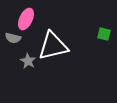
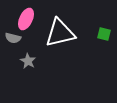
white triangle: moved 7 px right, 13 px up
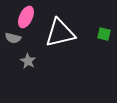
pink ellipse: moved 2 px up
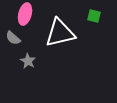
pink ellipse: moved 1 px left, 3 px up; rotated 10 degrees counterclockwise
green square: moved 10 px left, 18 px up
gray semicircle: rotated 28 degrees clockwise
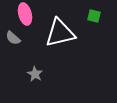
pink ellipse: rotated 30 degrees counterclockwise
gray star: moved 7 px right, 13 px down
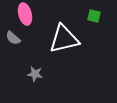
white triangle: moved 4 px right, 6 px down
gray star: rotated 21 degrees counterclockwise
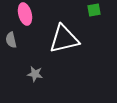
green square: moved 6 px up; rotated 24 degrees counterclockwise
gray semicircle: moved 2 px left, 2 px down; rotated 35 degrees clockwise
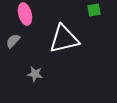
gray semicircle: moved 2 px right, 1 px down; rotated 56 degrees clockwise
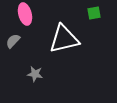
green square: moved 3 px down
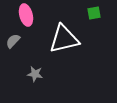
pink ellipse: moved 1 px right, 1 px down
